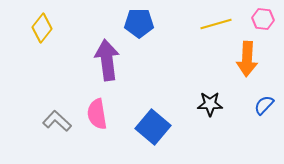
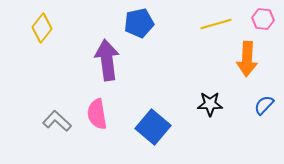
blue pentagon: rotated 12 degrees counterclockwise
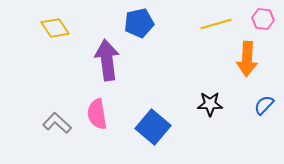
yellow diamond: moved 13 px right; rotated 72 degrees counterclockwise
gray L-shape: moved 2 px down
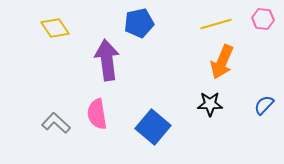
orange arrow: moved 25 px left, 3 px down; rotated 20 degrees clockwise
gray L-shape: moved 1 px left
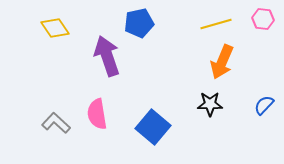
purple arrow: moved 4 px up; rotated 12 degrees counterclockwise
